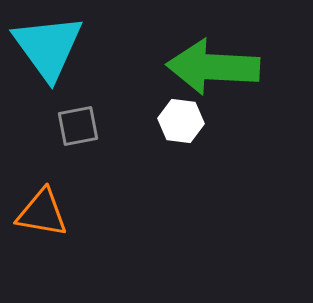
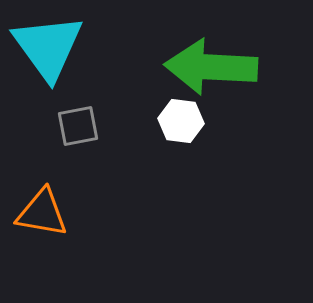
green arrow: moved 2 px left
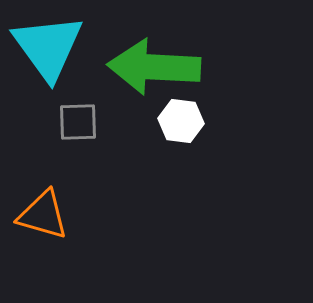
green arrow: moved 57 px left
gray square: moved 4 px up; rotated 9 degrees clockwise
orange triangle: moved 1 px right, 2 px down; rotated 6 degrees clockwise
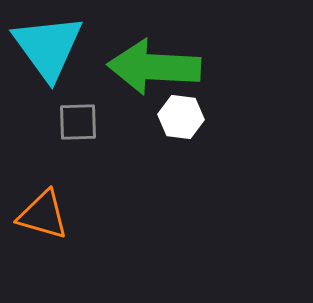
white hexagon: moved 4 px up
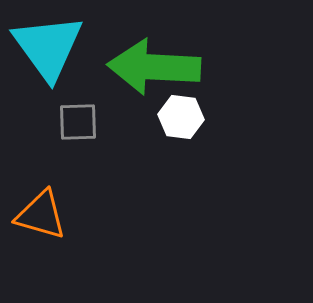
orange triangle: moved 2 px left
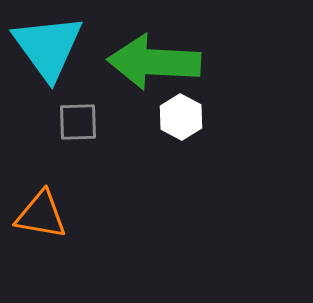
green arrow: moved 5 px up
white hexagon: rotated 21 degrees clockwise
orange triangle: rotated 6 degrees counterclockwise
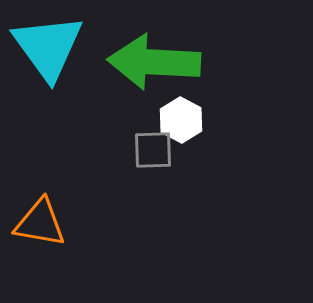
white hexagon: moved 3 px down
gray square: moved 75 px right, 28 px down
orange triangle: moved 1 px left, 8 px down
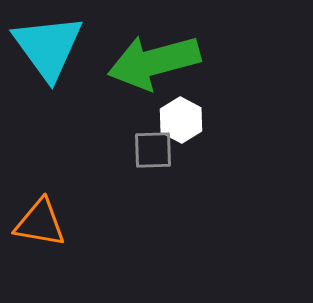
green arrow: rotated 18 degrees counterclockwise
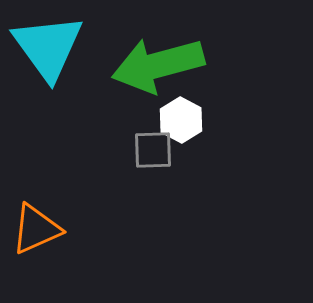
green arrow: moved 4 px right, 3 px down
orange triangle: moved 4 px left, 6 px down; rotated 34 degrees counterclockwise
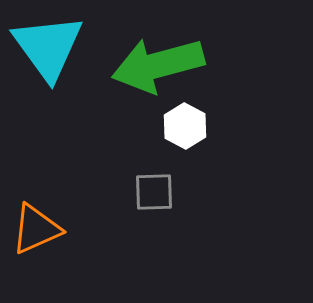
white hexagon: moved 4 px right, 6 px down
gray square: moved 1 px right, 42 px down
